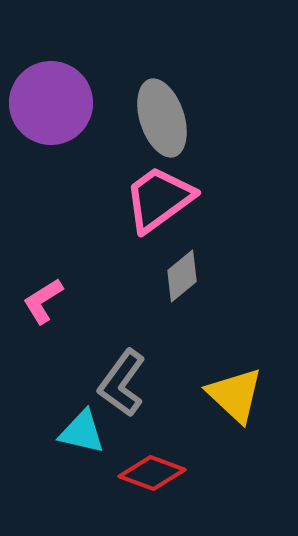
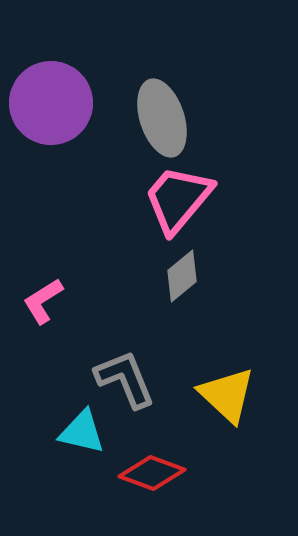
pink trapezoid: moved 19 px right; rotated 14 degrees counterclockwise
gray L-shape: moved 3 px right, 4 px up; rotated 122 degrees clockwise
yellow triangle: moved 8 px left
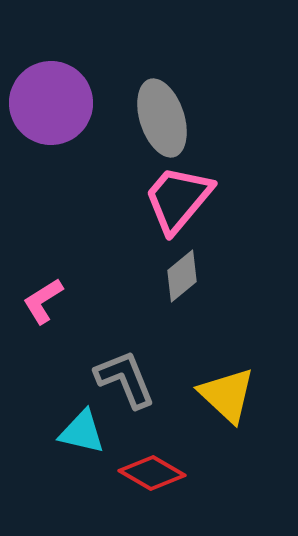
red diamond: rotated 10 degrees clockwise
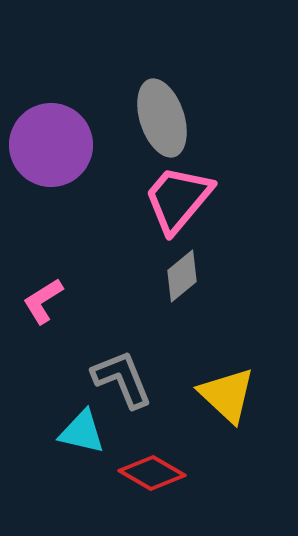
purple circle: moved 42 px down
gray L-shape: moved 3 px left
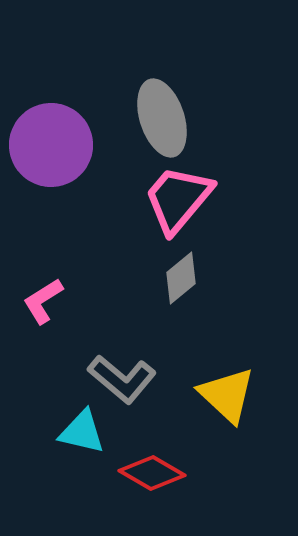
gray diamond: moved 1 px left, 2 px down
gray L-shape: rotated 152 degrees clockwise
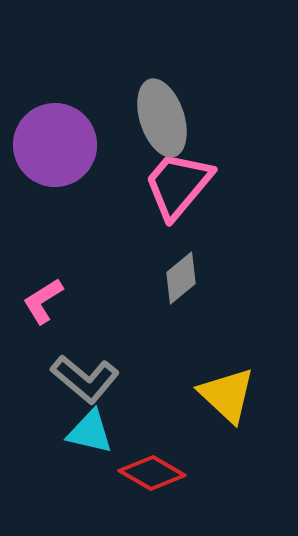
purple circle: moved 4 px right
pink trapezoid: moved 14 px up
gray L-shape: moved 37 px left
cyan triangle: moved 8 px right
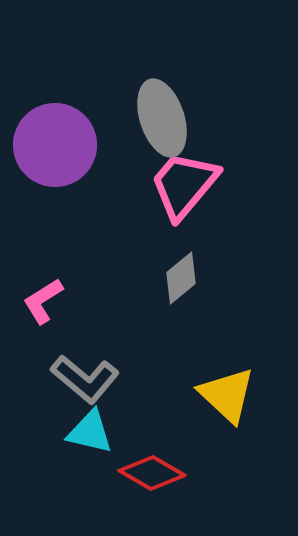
pink trapezoid: moved 6 px right
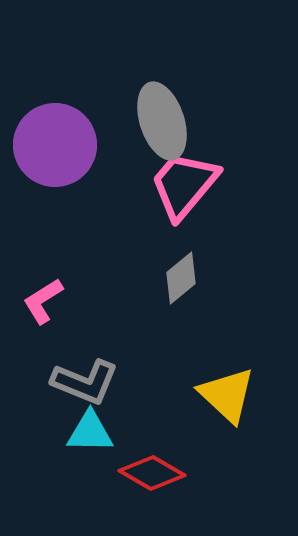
gray ellipse: moved 3 px down
gray L-shape: moved 3 px down; rotated 18 degrees counterclockwise
cyan triangle: rotated 12 degrees counterclockwise
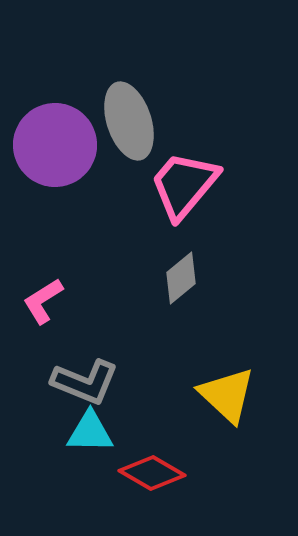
gray ellipse: moved 33 px left
